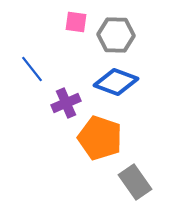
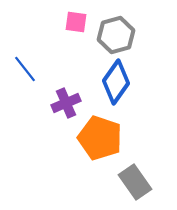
gray hexagon: rotated 18 degrees counterclockwise
blue line: moved 7 px left
blue diamond: rotated 75 degrees counterclockwise
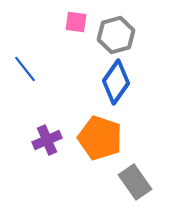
purple cross: moved 19 px left, 37 px down
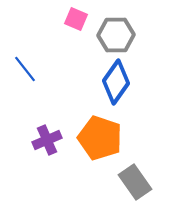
pink square: moved 3 px up; rotated 15 degrees clockwise
gray hexagon: rotated 15 degrees clockwise
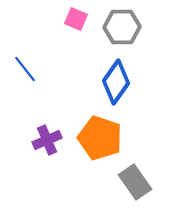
gray hexagon: moved 6 px right, 8 px up
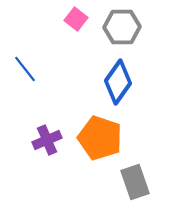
pink square: rotated 15 degrees clockwise
blue diamond: moved 2 px right
gray rectangle: rotated 16 degrees clockwise
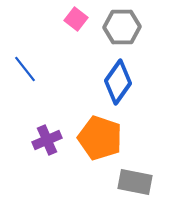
gray rectangle: rotated 60 degrees counterclockwise
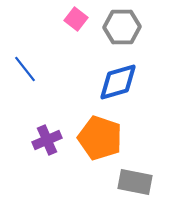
blue diamond: rotated 39 degrees clockwise
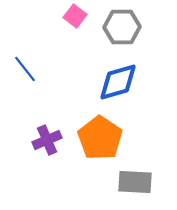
pink square: moved 1 px left, 3 px up
orange pentagon: rotated 15 degrees clockwise
gray rectangle: rotated 8 degrees counterclockwise
